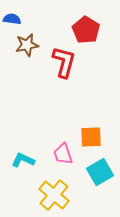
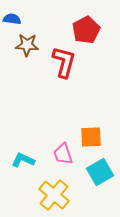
red pentagon: rotated 12 degrees clockwise
brown star: rotated 15 degrees clockwise
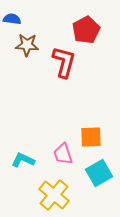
cyan square: moved 1 px left, 1 px down
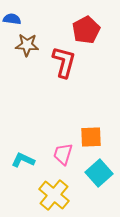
pink trapezoid: rotated 35 degrees clockwise
cyan square: rotated 12 degrees counterclockwise
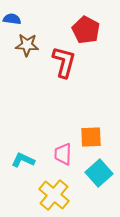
red pentagon: rotated 16 degrees counterclockwise
pink trapezoid: rotated 15 degrees counterclockwise
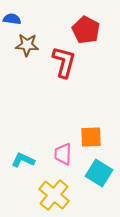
cyan square: rotated 16 degrees counterclockwise
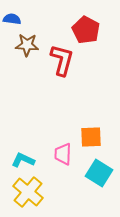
red L-shape: moved 2 px left, 2 px up
yellow cross: moved 26 px left, 3 px up
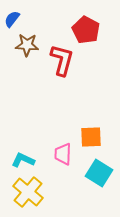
blue semicircle: rotated 60 degrees counterclockwise
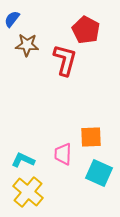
red L-shape: moved 3 px right
cyan square: rotated 8 degrees counterclockwise
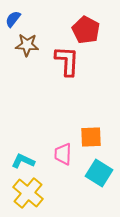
blue semicircle: moved 1 px right
red L-shape: moved 2 px right, 1 px down; rotated 12 degrees counterclockwise
cyan L-shape: moved 1 px down
cyan square: rotated 8 degrees clockwise
yellow cross: moved 1 px down
